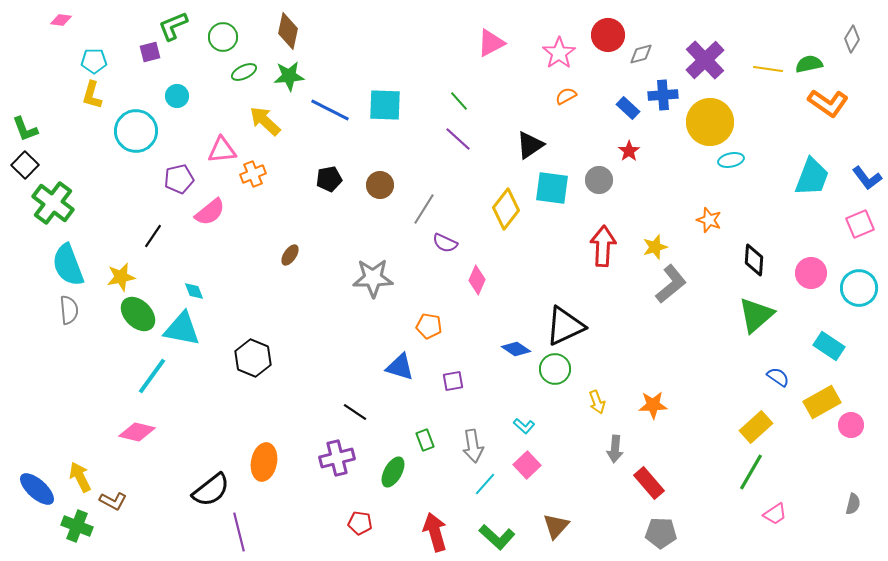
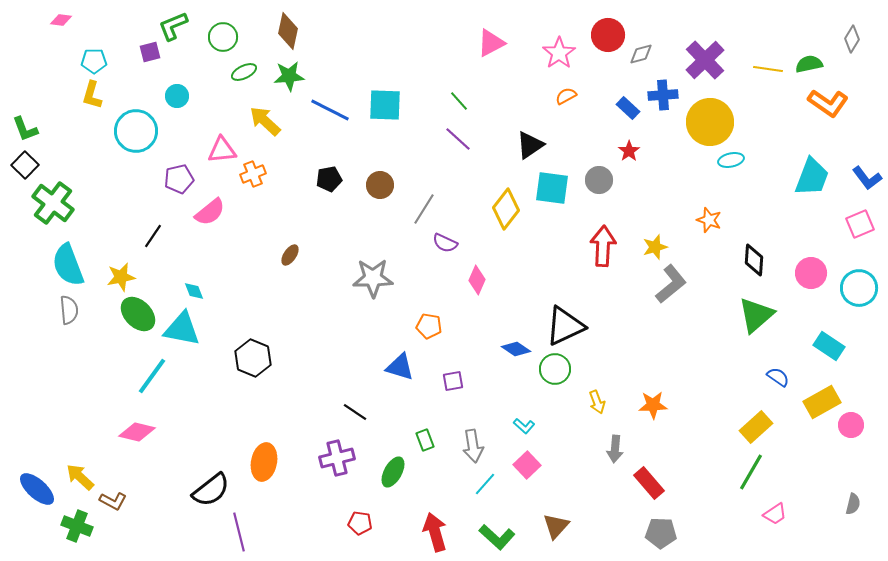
yellow arrow at (80, 477): rotated 20 degrees counterclockwise
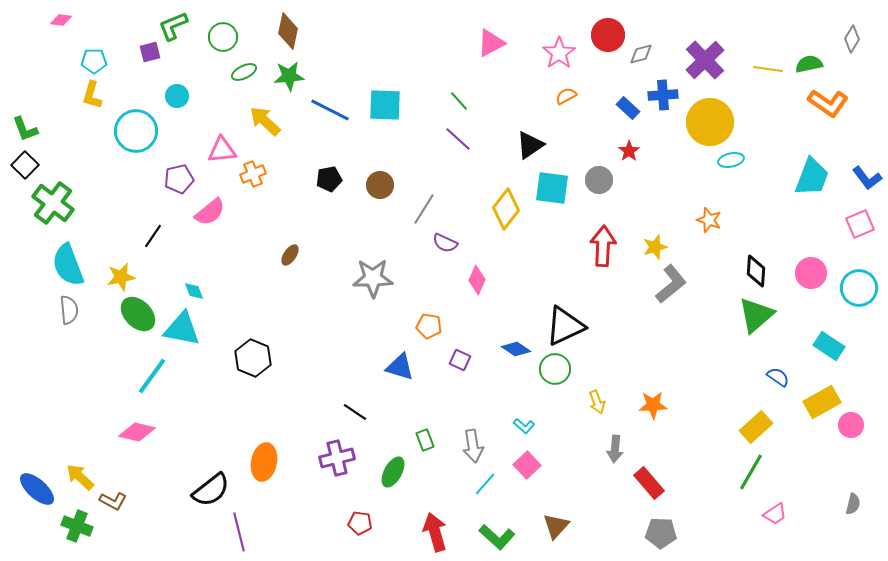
black diamond at (754, 260): moved 2 px right, 11 px down
purple square at (453, 381): moved 7 px right, 21 px up; rotated 35 degrees clockwise
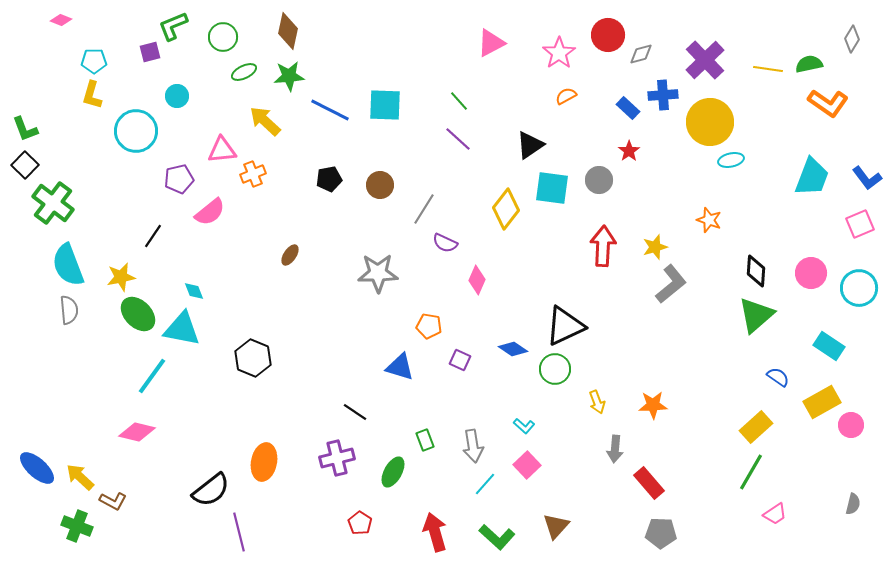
pink diamond at (61, 20): rotated 15 degrees clockwise
gray star at (373, 278): moved 5 px right, 5 px up
blue diamond at (516, 349): moved 3 px left
blue ellipse at (37, 489): moved 21 px up
red pentagon at (360, 523): rotated 25 degrees clockwise
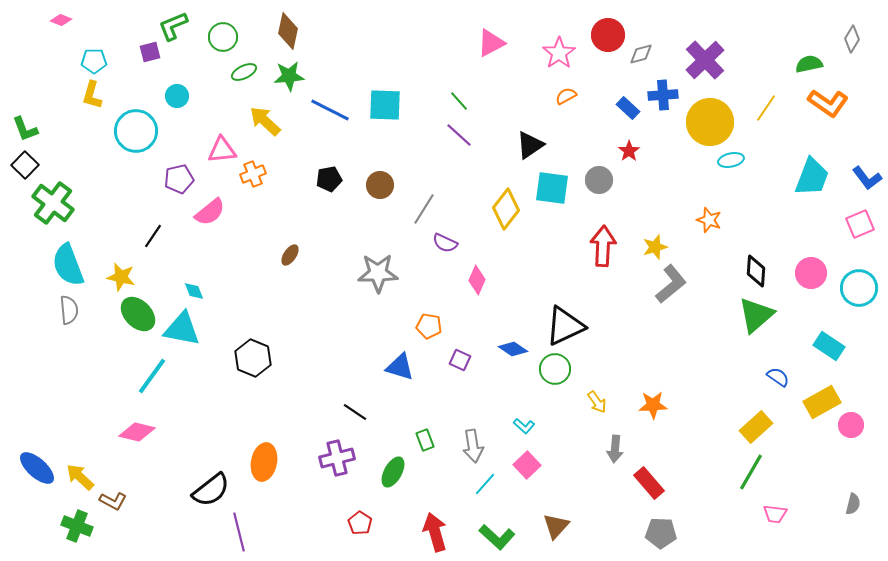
yellow line at (768, 69): moved 2 px left, 39 px down; rotated 64 degrees counterclockwise
purple line at (458, 139): moved 1 px right, 4 px up
yellow star at (121, 277): rotated 24 degrees clockwise
yellow arrow at (597, 402): rotated 15 degrees counterclockwise
pink trapezoid at (775, 514): rotated 40 degrees clockwise
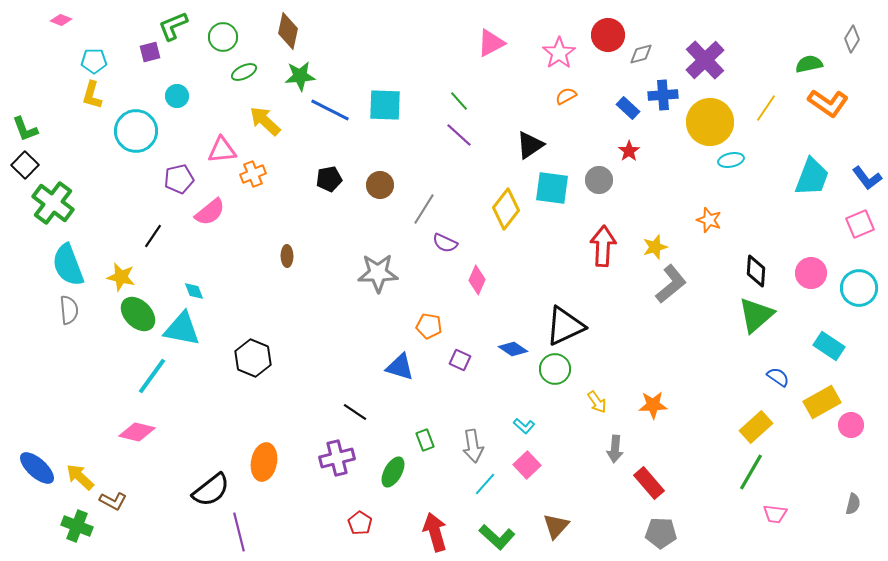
green star at (289, 76): moved 11 px right
brown ellipse at (290, 255): moved 3 px left, 1 px down; rotated 35 degrees counterclockwise
